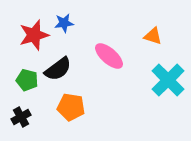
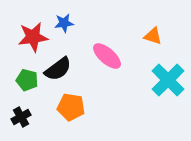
red star: moved 1 px left, 2 px down; rotated 8 degrees clockwise
pink ellipse: moved 2 px left
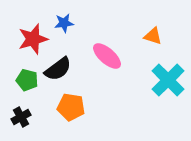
red star: moved 2 px down; rotated 8 degrees counterclockwise
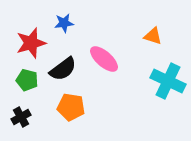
red star: moved 2 px left, 4 px down
pink ellipse: moved 3 px left, 3 px down
black semicircle: moved 5 px right
cyan cross: moved 1 px down; rotated 20 degrees counterclockwise
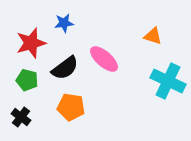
black semicircle: moved 2 px right, 1 px up
black cross: rotated 24 degrees counterclockwise
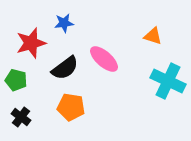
green pentagon: moved 11 px left
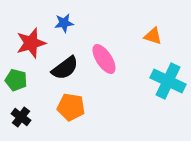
pink ellipse: rotated 16 degrees clockwise
